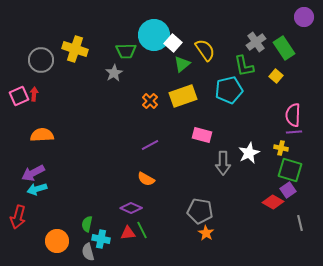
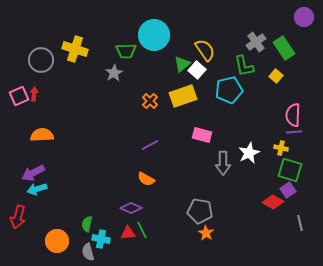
white square at (173, 43): moved 24 px right, 27 px down
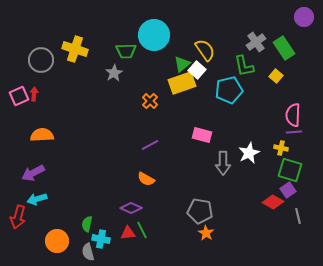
yellow rectangle at (183, 96): moved 1 px left, 13 px up
cyan arrow at (37, 189): moved 10 px down
gray line at (300, 223): moved 2 px left, 7 px up
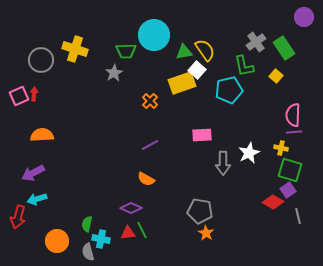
green triangle at (182, 64): moved 2 px right, 12 px up; rotated 30 degrees clockwise
pink rectangle at (202, 135): rotated 18 degrees counterclockwise
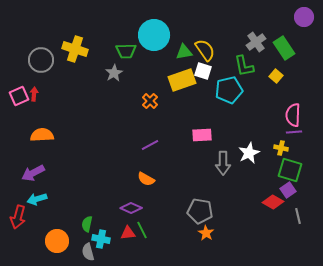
white square at (197, 70): moved 6 px right, 1 px down; rotated 24 degrees counterclockwise
yellow rectangle at (182, 83): moved 3 px up
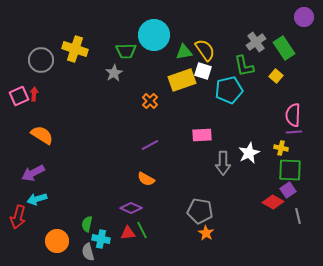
orange semicircle at (42, 135): rotated 35 degrees clockwise
green square at (290, 170): rotated 15 degrees counterclockwise
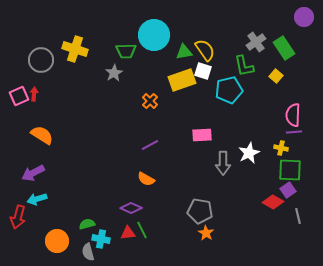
green semicircle at (87, 224): rotated 63 degrees clockwise
